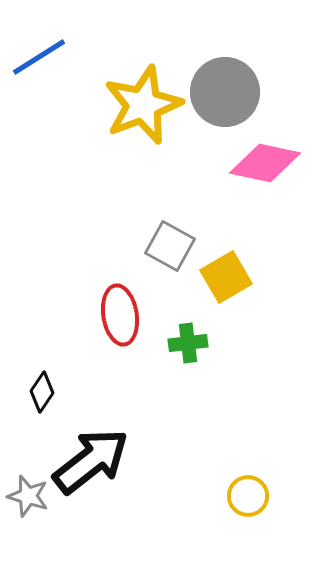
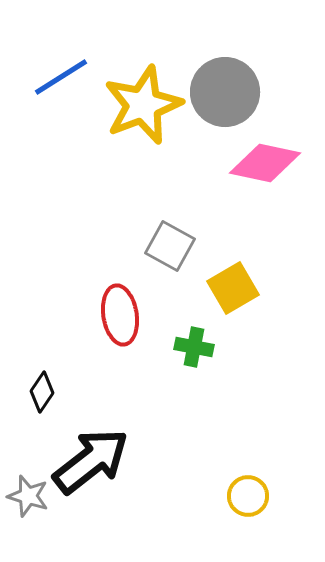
blue line: moved 22 px right, 20 px down
yellow square: moved 7 px right, 11 px down
green cross: moved 6 px right, 4 px down; rotated 18 degrees clockwise
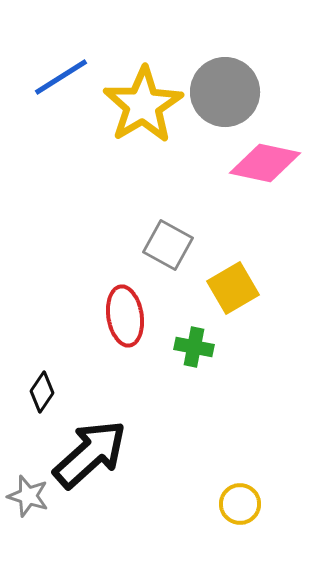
yellow star: rotated 10 degrees counterclockwise
gray square: moved 2 px left, 1 px up
red ellipse: moved 5 px right, 1 px down
black arrow: moved 1 px left, 7 px up; rotated 4 degrees counterclockwise
yellow circle: moved 8 px left, 8 px down
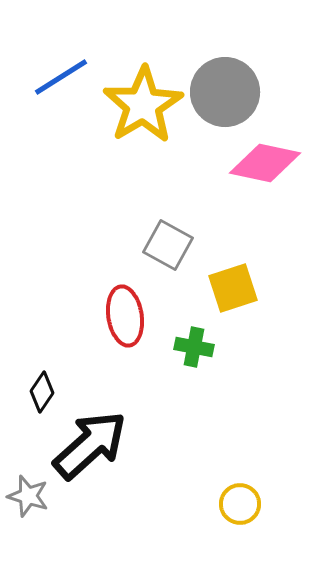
yellow square: rotated 12 degrees clockwise
black arrow: moved 9 px up
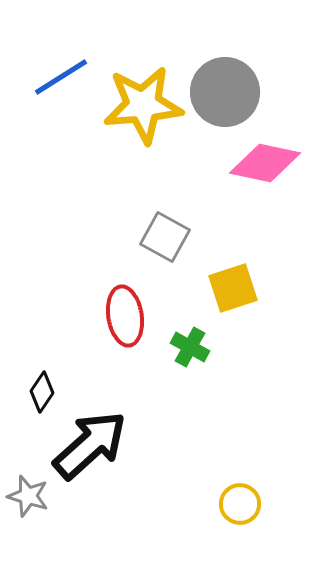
yellow star: rotated 26 degrees clockwise
gray square: moved 3 px left, 8 px up
green cross: moved 4 px left; rotated 18 degrees clockwise
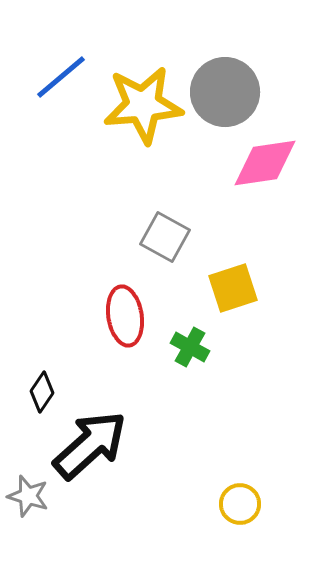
blue line: rotated 8 degrees counterclockwise
pink diamond: rotated 20 degrees counterclockwise
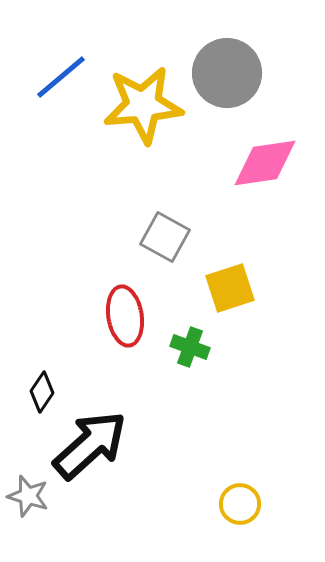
gray circle: moved 2 px right, 19 px up
yellow square: moved 3 px left
green cross: rotated 9 degrees counterclockwise
